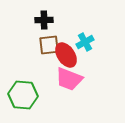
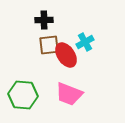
pink trapezoid: moved 15 px down
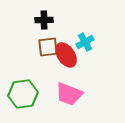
brown square: moved 1 px left, 2 px down
green hexagon: moved 1 px up; rotated 12 degrees counterclockwise
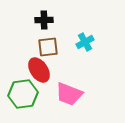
red ellipse: moved 27 px left, 15 px down
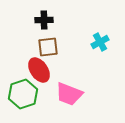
cyan cross: moved 15 px right
green hexagon: rotated 12 degrees counterclockwise
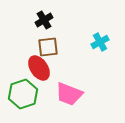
black cross: rotated 30 degrees counterclockwise
red ellipse: moved 2 px up
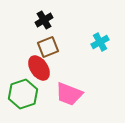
brown square: rotated 15 degrees counterclockwise
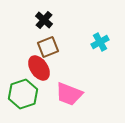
black cross: rotated 18 degrees counterclockwise
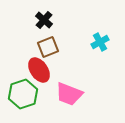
red ellipse: moved 2 px down
